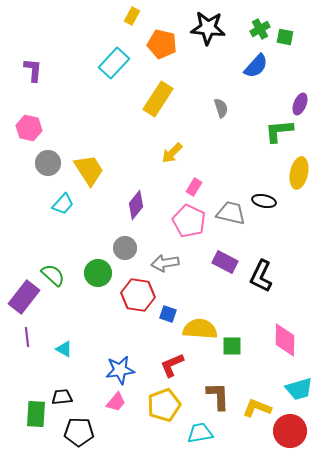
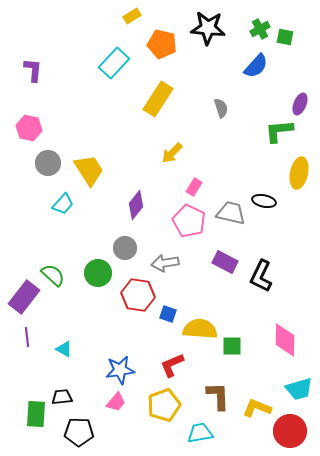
yellow rectangle at (132, 16): rotated 30 degrees clockwise
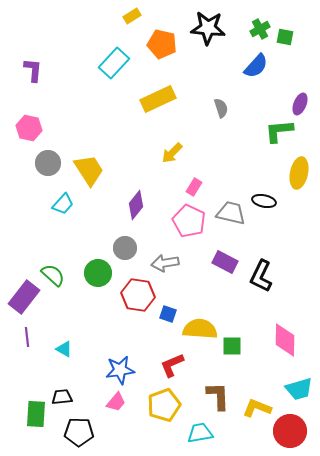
yellow rectangle at (158, 99): rotated 32 degrees clockwise
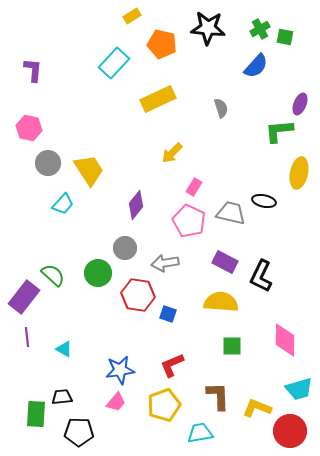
yellow semicircle at (200, 329): moved 21 px right, 27 px up
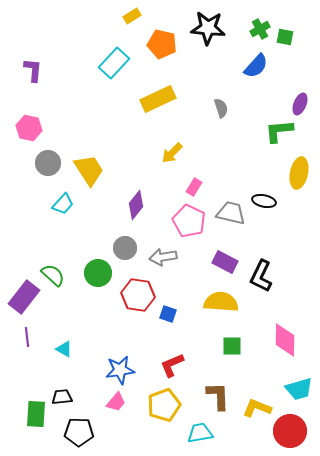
gray arrow at (165, 263): moved 2 px left, 6 px up
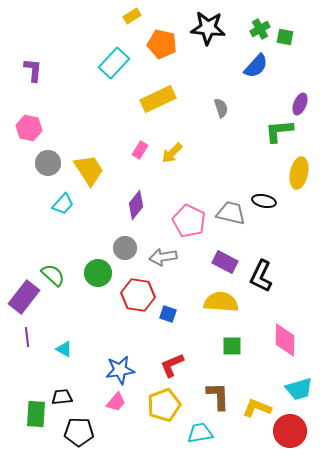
pink rectangle at (194, 187): moved 54 px left, 37 px up
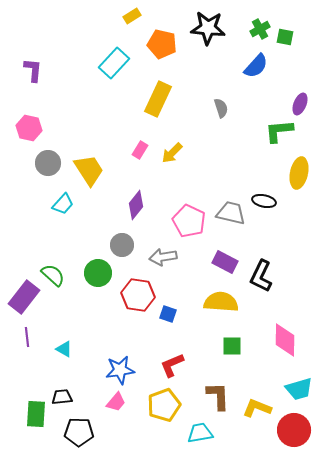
yellow rectangle at (158, 99): rotated 40 degrees counterclockwise
gray circle at (125, 248): moved 3 px left, 3 px up
red circle at (290, 431): moved 4 px right, 1 px up
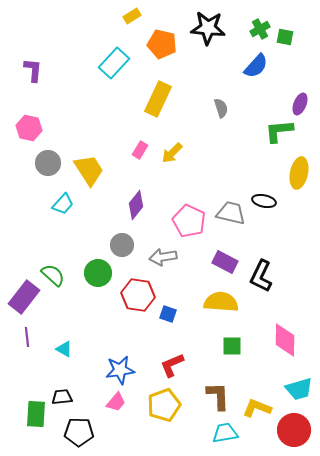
cyan trapezoid at (200, 433): moved 25 px right
